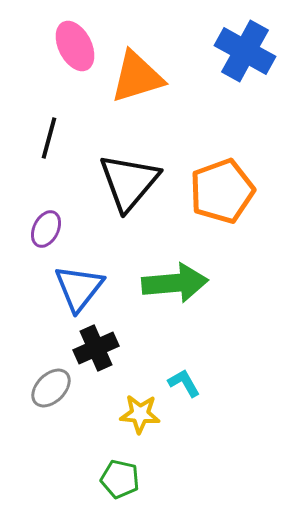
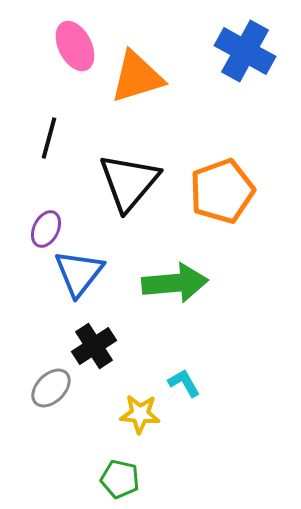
blue triangle: moved 15 px up
black cross: moved 2 px left, 2 px up; rotated 9 degrees counterclockwise
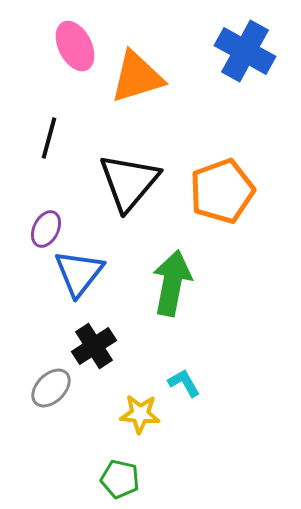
green arrow: moved 3 px left; rotated 74 degrees counterclockwise
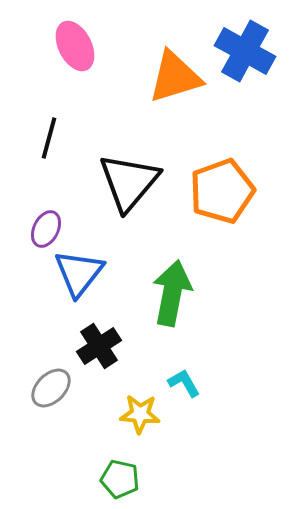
orange triangle: moved 38 px right
green arrow: moved 10 px down
black cross: moved 5 px right
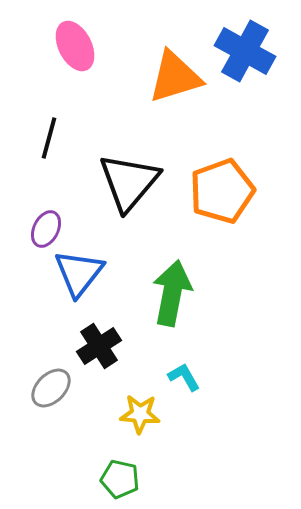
cyan L-shape: moved 6 px up
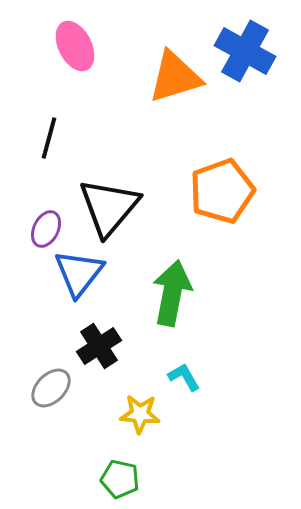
black triangle: moved 20 px left, 25 px down
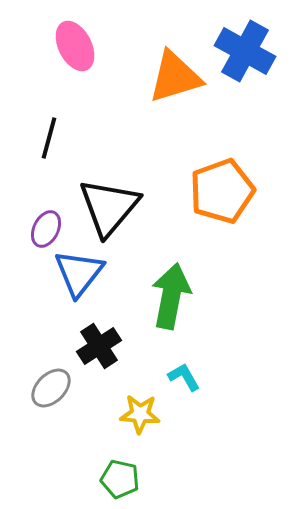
green arrow: moved 1 px left, 3 px down
